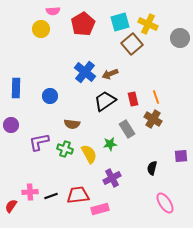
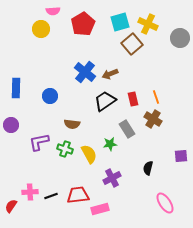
black semicircle: moved 4 px left
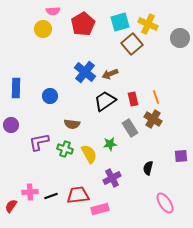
yellow circle: moved 2 px right
gray rectangle: moved 3 px right, 1 px up
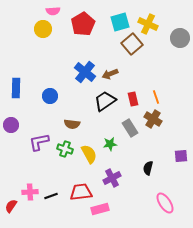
red trapezoid: moved 3 px right, 3 px up
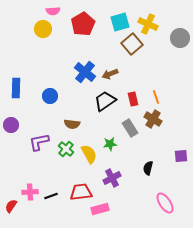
green cross: moved 1 px right; rotated 21 degrees clockwise
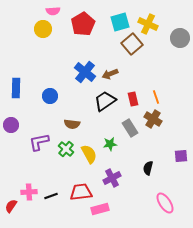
pink cross: moved 1 px left
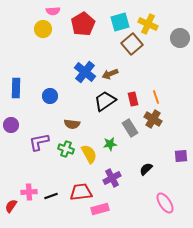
green cross: rotated 21 degrees counterclockwise
black semicircle: moved 2 px left, 1 px down; rotated 32 degrees clockwise
